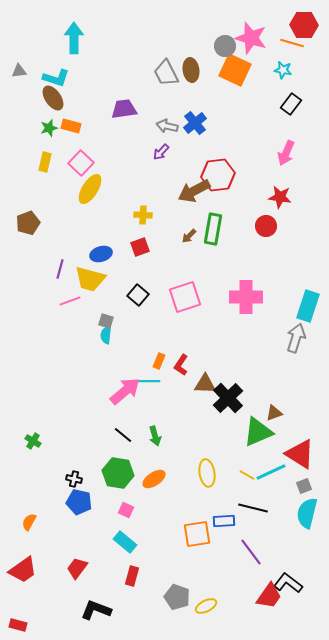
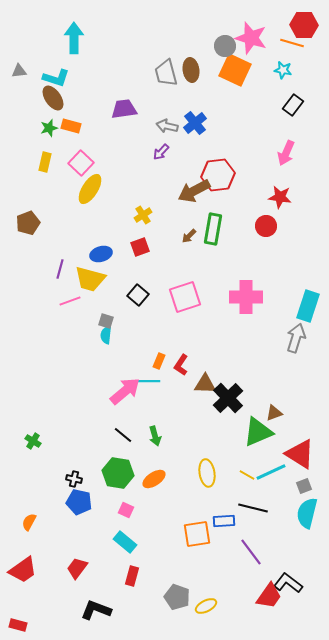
gray trapezoid at (166, 73): rotated 12 degrees clockwise
black rectangle at (291, 104): moved 2 px right, 1 px down
yellow cross at (143, 215): rotated 36 degrees counterclockwise
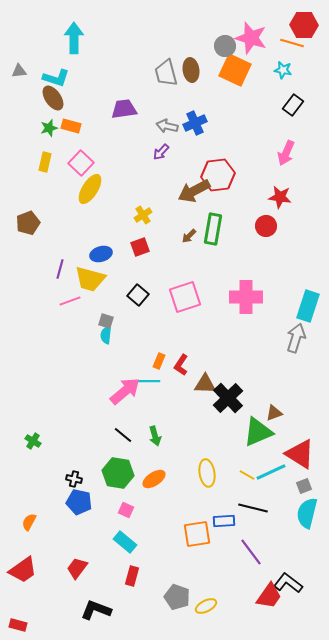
blue cross at (195, 123): rotated 15 degrees clockwise
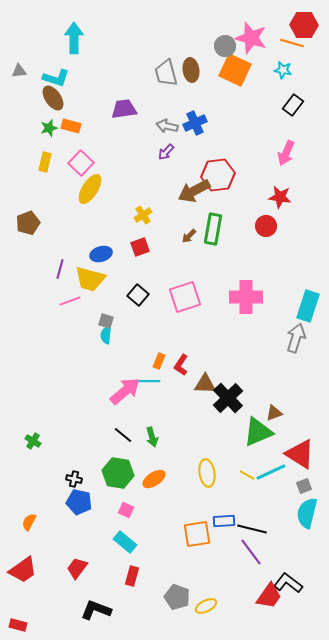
purple arrow at (161, 152): moved 5 px right
green arrow at (155, 436): moved 3 px left, 1 px down
black line at (253, 508): moved 1 px left, 21 px down
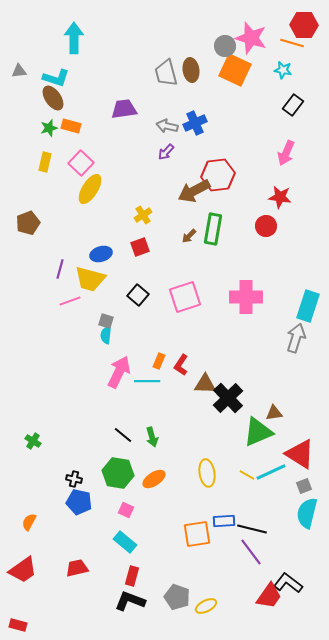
pink arrow at (125, 391): moved 6 px left, 19 px up; rotated 24 degrees counterclockwise
brown triangle at (274, 413): rotated 12 degrees clockwise
red trapezoid at (77, 568): rotated 40 degrees clockwise
black L-shape at (96, 610): moved 34 px right, 9 px up
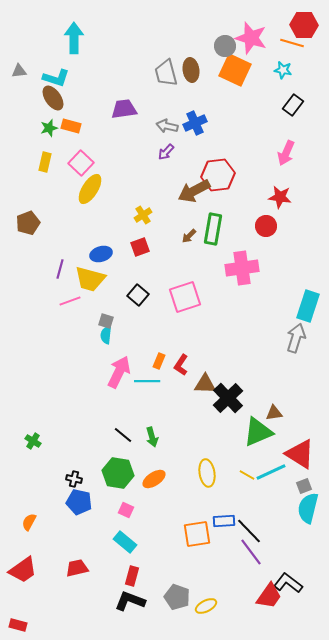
pink cross at (246, 297): moved 4 px left, 29 px up; rotated 8 degrees counterclockwise
cyan semicircle at (307, 513): moved 1 px right, 5 px up
black line at (252, 529): moved 3 px left, 2 px down; rotated 32 degrees clockwise
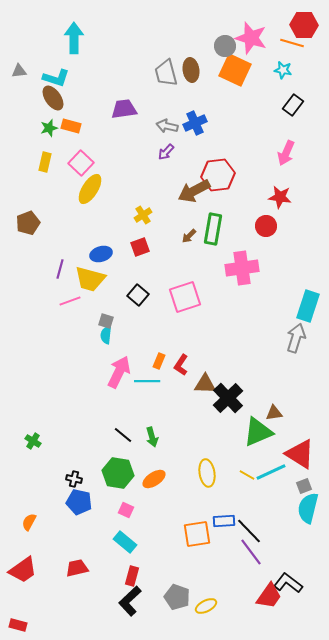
black L-shape at (130, 601): rotated 64 degrees counterclockwise
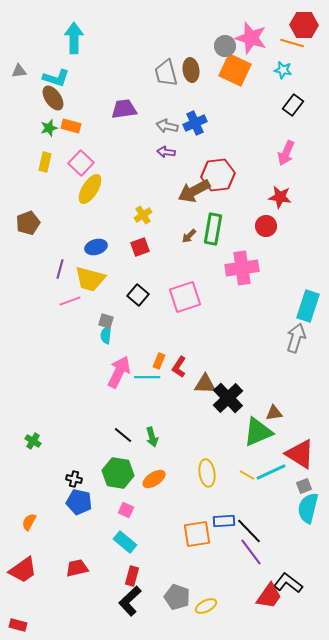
purple arrow at (166, 152): rotated 54 degrees clockwise
blue ellipse at (101, 254): moved 5 px left, 7 px up
red L-shape at (181, 365): moved 2 px left, 2 px down
cyan line at (147, 381): moved 4 px up
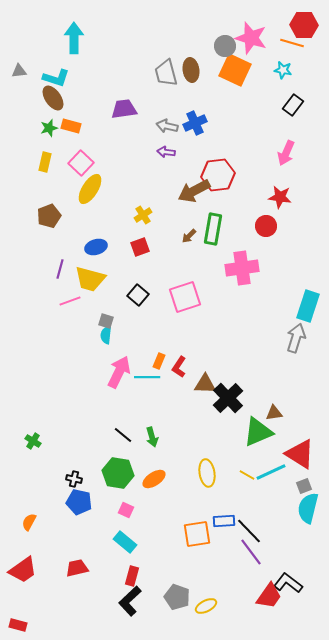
brown pentagon at (28, 223): moved 21 px right, 7 px up
